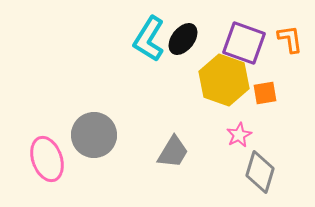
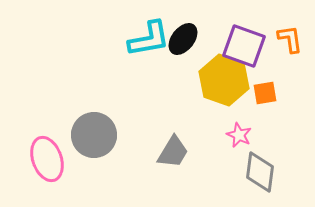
cyan L-shape: rotated 132 degrees counterclockwise
purple square: moved 3 px down
pink star: rotated 20 degrees counterclockwise
gray diamond: rotated 9 degrees counterclockwise
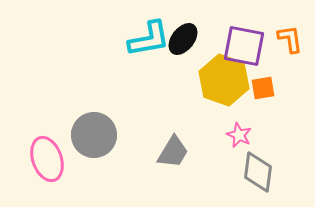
purple square: rotated 9 degrees counterclockwise
orange square: moved 2 px left, 5 px up
gray diamond: moved 2 px left
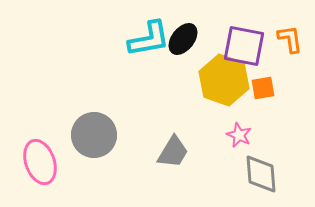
pink ellipse: moved 7 px left, 3 px down
gray diamond: moved 3 px right, 2 px down; rotated 12 degrees counterclockwise
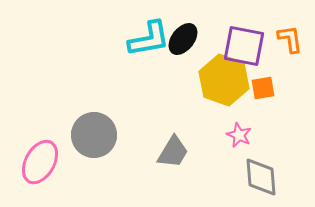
pink ellipse: rotated 48 degrees clockwise
gray diamond: moved 3 px down
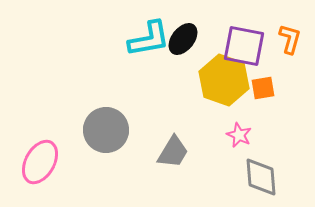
orange L-shape: rotated 24 degrees clockwise
gray circle: moved 12 px right, 5 px up
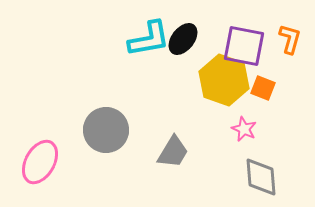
orange square: rotated 30 degrees clockwise
pink star: moved 5 px right, 6 px up
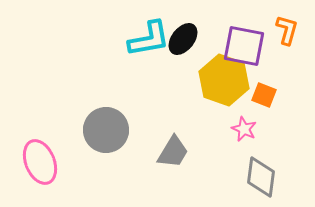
orange L-shape: moved 3 px left, 9 px up
orange square: moved 1 px right, 7 px down
pink ellipse: rotated 51 degrees counterclockwise
gray diamond: rotated 12 degrees clockwise
